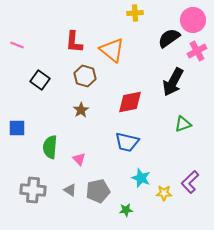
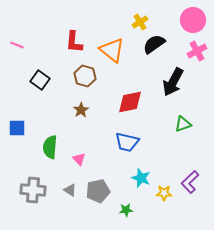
yellow cross: moved 5 px right, 9 px down; rotated 28 degrees counterclockwise
black semicircle: moved 15 px left, 6 px down
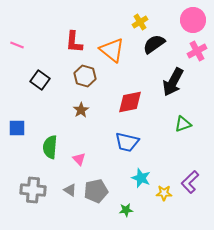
gray pentagon: moved 2 px left
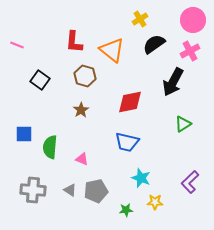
yellow cross: moved 3 px up
pink cross: moved 7 px left
green triangle: rotated 12 degrees counterclockwise
blue square: moved 7 px right, 6 px down
pink triangle: moved 3 px right; rotated 24 degrees counterclockwise
yellow star: moved 9 px left, 9 px down
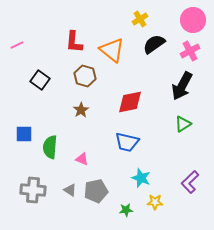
pink line: rotated 48 degrees counterclockwise
black arrow: moved 9 px right, 4 px down
